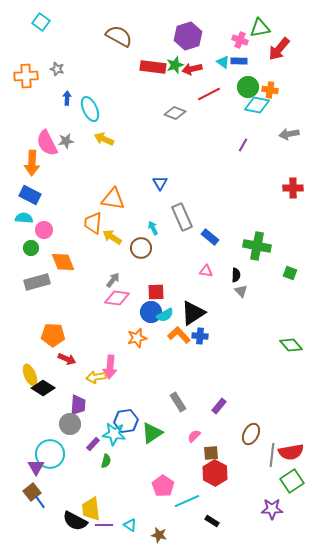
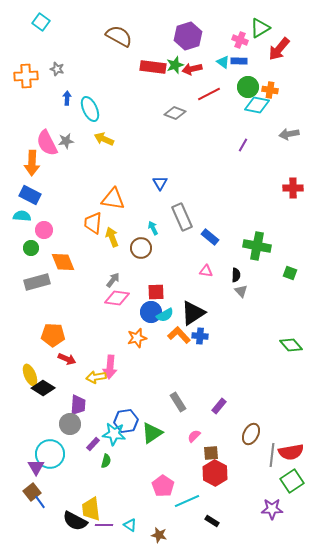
green triangle at (260, 28): rotated 20 degrees counterclockwise
cyan semicircle at (24, 218): moved 2 px left, 2 px up
yellow arrow at (112, 237): rotated 36 degrees clockwise
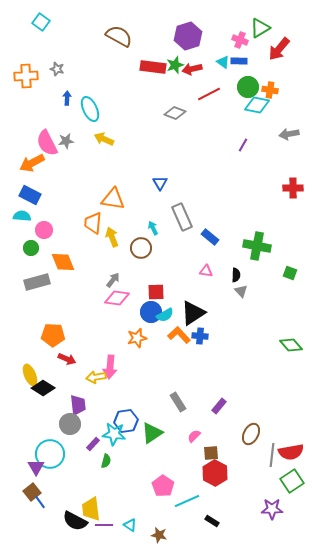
orange arrow at (32, 163): rotated 60 degrees clockwise
purple trapezoid at (78, 405): rotated 10 degrees counterclockwise
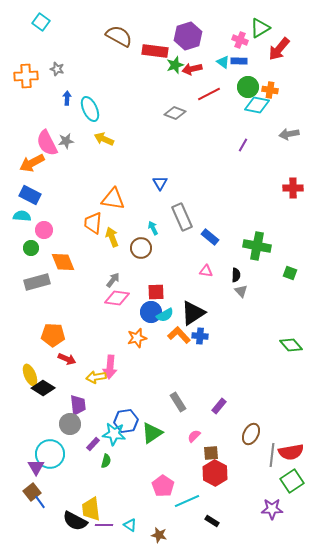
red rectangle at (153, 67): moved 2 px right, 16 px up
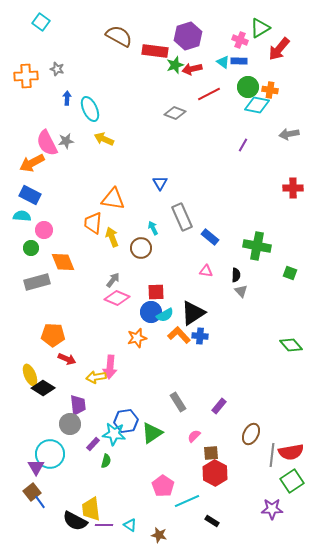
pink diamond at (117, 298): rotated 15 degrees clockwise
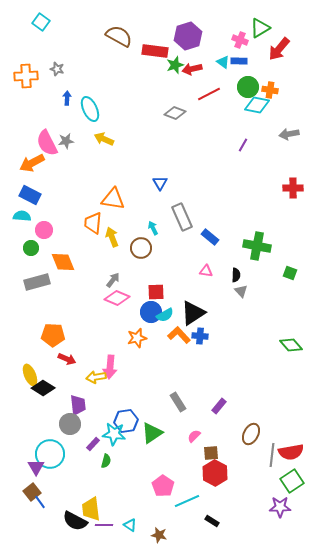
purple star at (272, 509): moved 8 px right, 2 px up
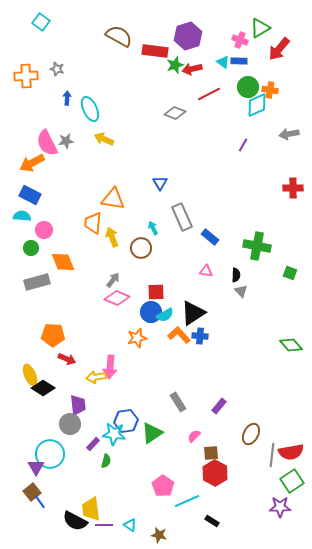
cyan diamond at (257, 105): rotated 35 degrees counterclockwise
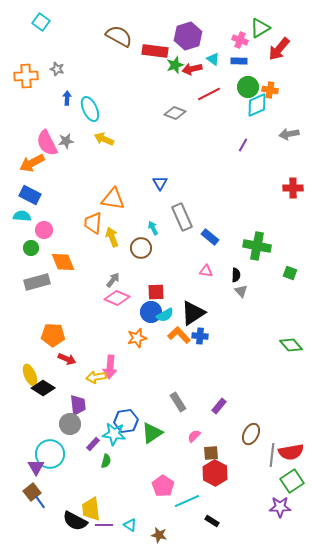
cyan triangle at (223, 62): moved 10 px left, 3 px up
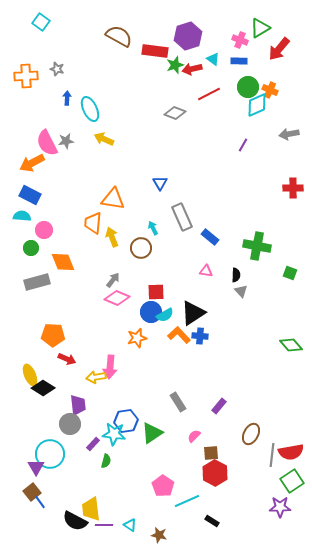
orange cross at (270, 90): rotated 14 degrees clockwise
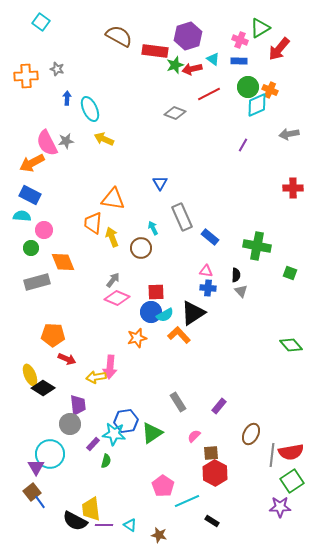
blue cross at (200, 336): moved 8 px right, 48 px up
